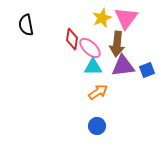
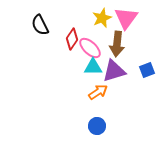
black semicircle: moved 14 px right; rotated 15 degrees counterclockwise
red diamond: rotated 25 degrees clockwise
purple triangle: moved 9 px left, 5 px down; rotated 10 degrees counterclockwise
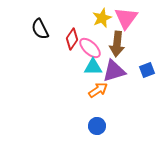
black semicircle: moved 4 px down
orange arrow: moved 2 px up
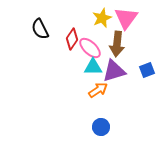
blue circle: moved 4 px right, 1 px down
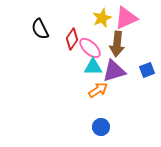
pink triangle: rotated 30 degrees clockwise
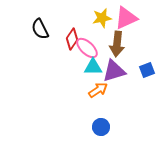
yellow star: rotated 12 degrees clockwise
pink ellipse: moved 3 px left
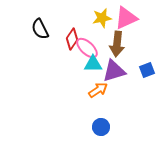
cyan triangle: moved 3 px up
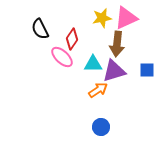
pink ellipse: moved 25 px left, 9 px down
blue square: rotated 21 degrees clockwise
